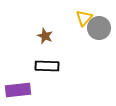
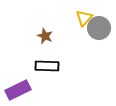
purple rectangle: rotated 20 degrees counterclockwise
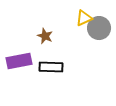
yellow triangle: rotated 24 degrees clockwise
black rectangle: moved 4 px right, 1 px down
purple rectangle: moved 1 px right, 29 px up; rotated 15 degrees clockwise
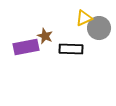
purple rectangle: moved 7 px right, 14 px up
black rectangle: moved 20 px right, 18 px up
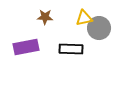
yellow triangle: rotated 12 degrees clockwise
brown star: moved 19 px up; rotated 21 degrees counterclockwise
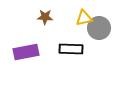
purple rectangle: moved 5 px down
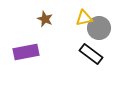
brown star: moved 2 px down; rotated 21 degrees clockwise
black rectangle: moved 20 px right, 5 px down; rotated 35 degrees clockwise
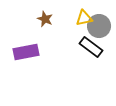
gray circle: moved 2 px up
black rectangle: moved 7 px up
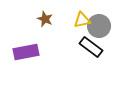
yellow triangle: moved 2 px left, 2 px down
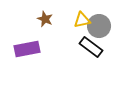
purple rectangle: moved 1 px right, 3 px up
